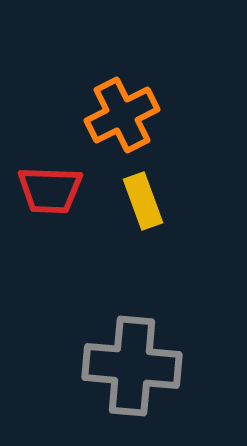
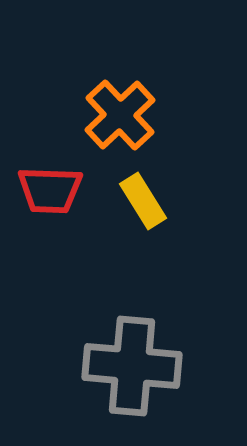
orange cross: moved 2 px left; rotated 16 degrees counterclockwise
yellow rectangle: rotated 12 degrees counterclockwise
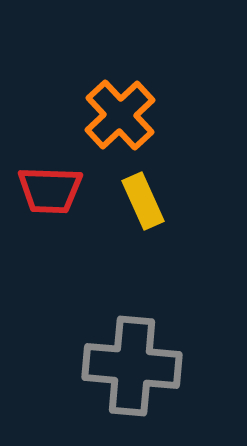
yellow rectangle: rotated 8 degrees clockwise
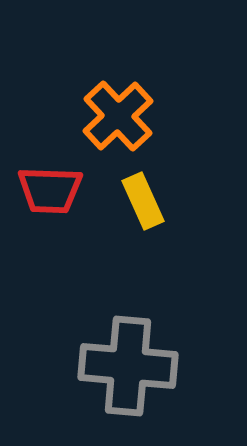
orange cross: moved 2 px left, 1 px down
gray cross: moved 4 px left
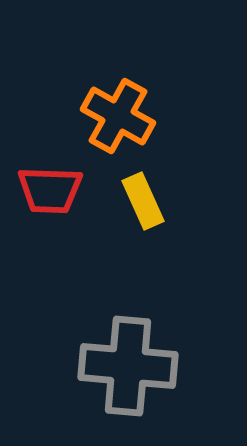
orange cross: rotated 18 degrees counterclockwise
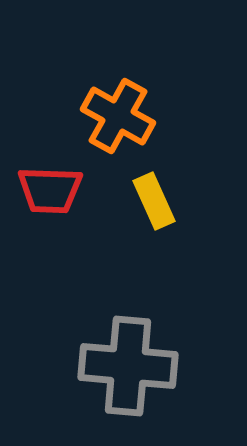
yellow rectangle: moved 11 px right
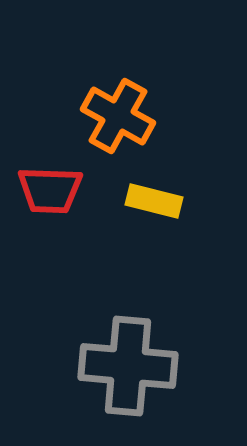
yellow rectangle: rotated 52 degrees counterclockwise
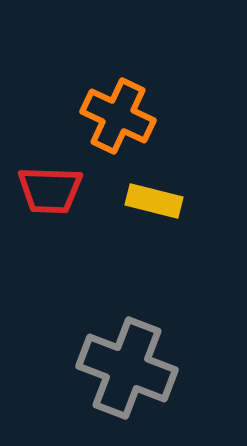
orange cross: rotated 4 degrees counterclockwise
gray cross: moved 1 px left, 2 px down; rotated 16 degrees clockwise
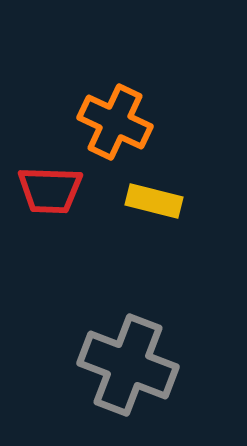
orange cross: moved 3 px left, 6 px down
gray cross: moved 1 px right, 3 px up
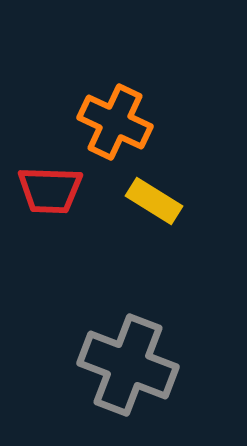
yellow rectangle: rotated 18 degrees clockwise
